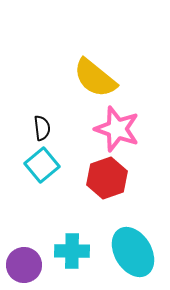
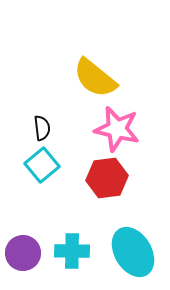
pink star: rotated 6 degrees counterclockwise
red hexagon: rotated 12 degrees clockwise
purple circle: moved 1 px left, 12 px up
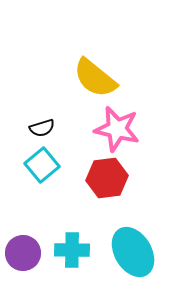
black semicircle: rotated 80 degrees clockwise
cyan cross: moved 1 px up
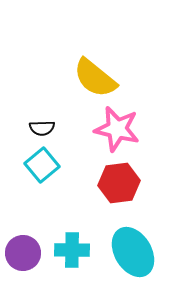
black semicircle: rotated 15 degrees clockwise
red hexagon: moved 12 px right, 5 px down
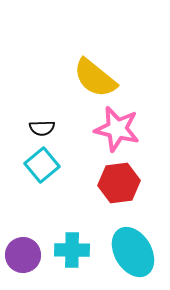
purple circle: moved 2 px down
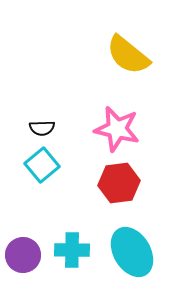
yellow semicircle: moved 33 px right, 23 px up
cyan ellipse: moved 1 px left
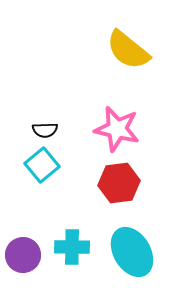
yellow semicircle: moved 5 px up
black semicircle: moved 3 px right, 2 px down
cyan cross: moved 3 px up
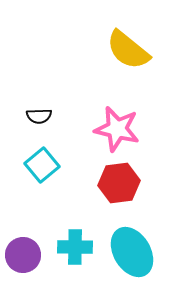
black semicircle: moved 6 px left, 14 px up
cyan cross: moved 3 px right
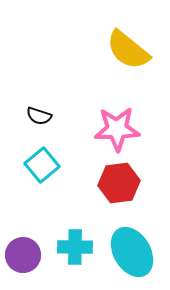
black semicircle: rotated 20 degrees clockwise
pink star: rotated 15 degrees counterclockwise
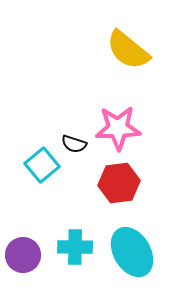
black semicircle: moved 35 px right, 28 px down
pink star: moved 1 px right, 1 px up
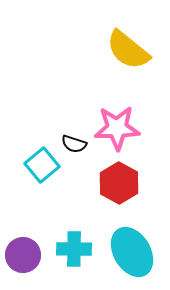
pink star: moved 1 px left
red hexagon: rotated 24 degrees counterclockwise
cyan cross: moved 1 px left, 2 px down
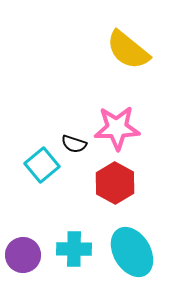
red hexagon: moved 4 px left
